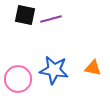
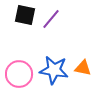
purple line: rotated 35 degrees counterclockwise
orange triangle: moved 10 px left
pink circle: moved 1 px right, 5 px up
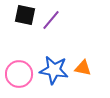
purple line: moved 1 px down
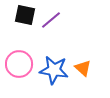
purple line: rotated 10 degrees clockwise
orange triangle: rotated 30 degrees clockwise
pink circle: moved 10 px up
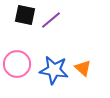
pink circle: moved 2 px left
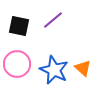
black square: moved 6 px left, 11 px down
purple line: moved 2 px right
blue star: rotated 16 degrees clockwise
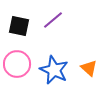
orange triangle: moved 6 px right
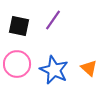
purple line: rotated 15 degrees counterclockwise
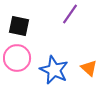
purple line: moved 17 px right, 6 px up
pink circle: moved 6 px up
